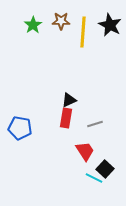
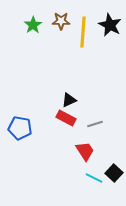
red rectangle: rotated 72 degrees counterclockwise
black square: moved 9 px right, 4 px down
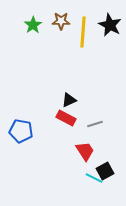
blue pentagon: moved 1 px right, 3 px down
black square: moved 9 px left, 2 px up; rotated 18 degrees clockwise
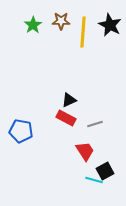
cyan line: moved 2 px down; rotated 12 degrees counterclockwise
